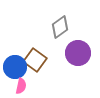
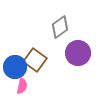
pink semicircle: moved 1 px right
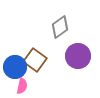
purple circle: moved 3 px down
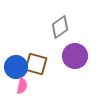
purple circle: moved 3 px left
brown square: moved 1 px right, 4 px down; rotated 20 degrees counterclockwise
blue circle: moved 1 px right
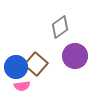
brown square: rotated 25 degrees clockwise
pink semicircle: rotated 70 degrees clockwise
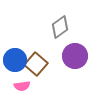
blue circle: moved 1 px left, 7 px up
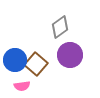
purple circle: moved 5 px left, 1 px up
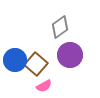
pink semicircle: moved 22 px right; rotated 21 degrees counterclockwise
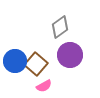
blue circle: moved 1 px down
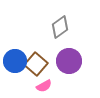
purple circle: moved 1 px left, 6 px down
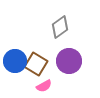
brown square: rotated 10 degrees counterclockwise
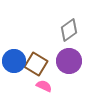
gray diamond: moved 9 px right, 3 px down
blue circle: moved 1 px left
pink semicircle: rotated 126 degrees counterclockwise
